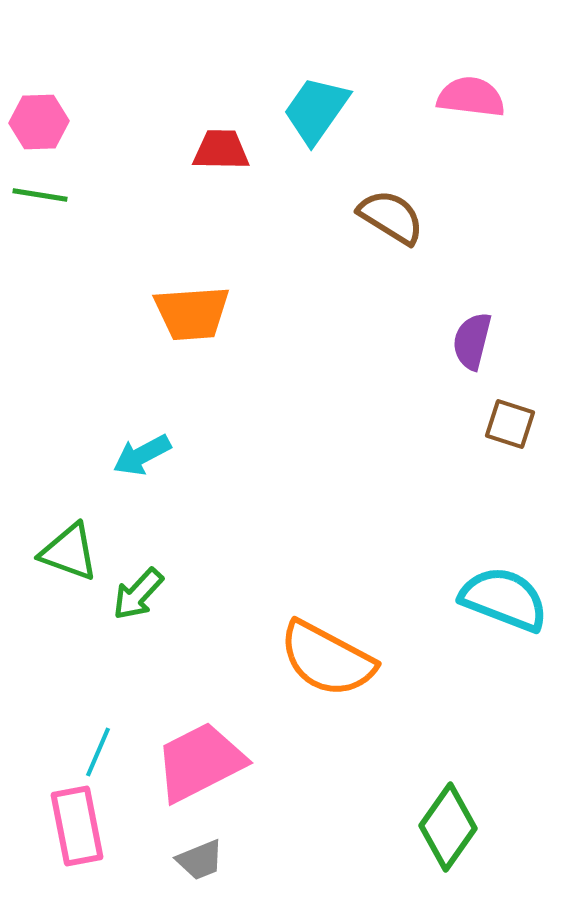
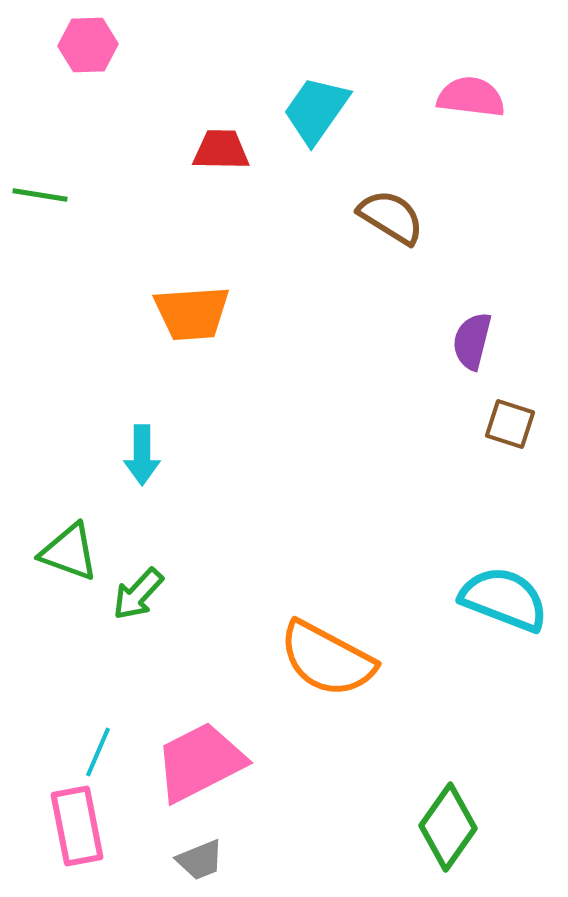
pink hexagon: moved 49 px right, 77 px up
cyan arrow: rotated 62 degrees counterclockwise
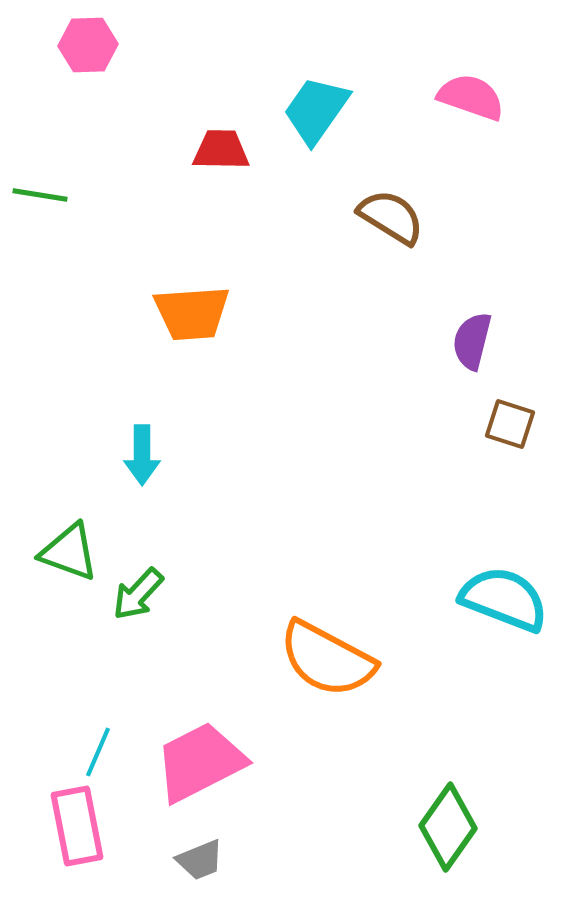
pink semicircle: rotated 12 degrees clockwise
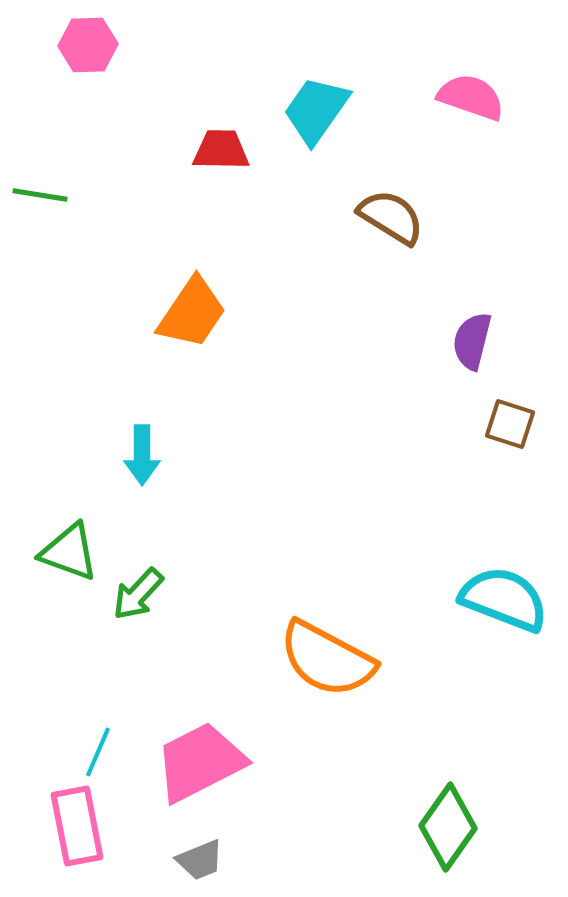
orange trapezoid: rotated 52 degrees counterclockwise
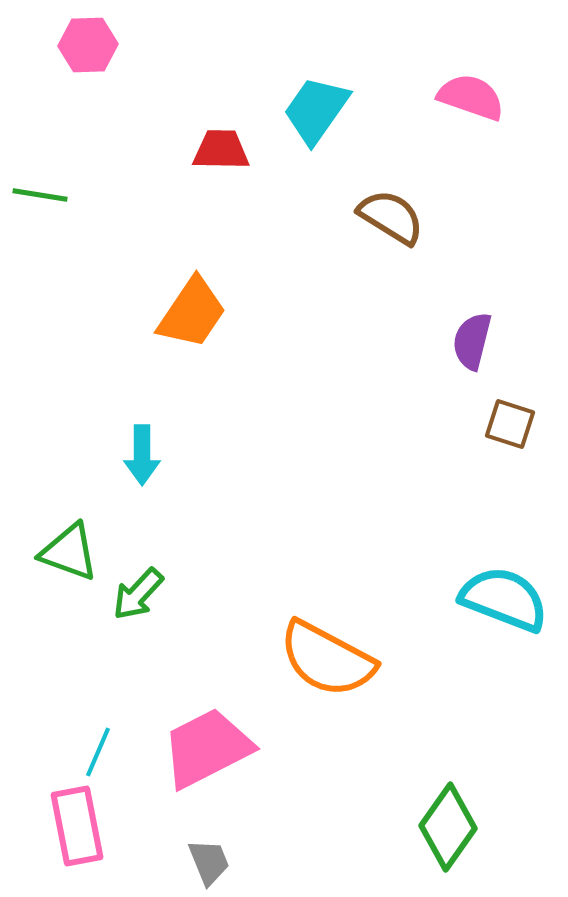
pink trapezoid: moved 7 px right, 14 px up
gray trapezoid: moved 9 px right, 2 px down; rotated 90 degrees counterclockwise
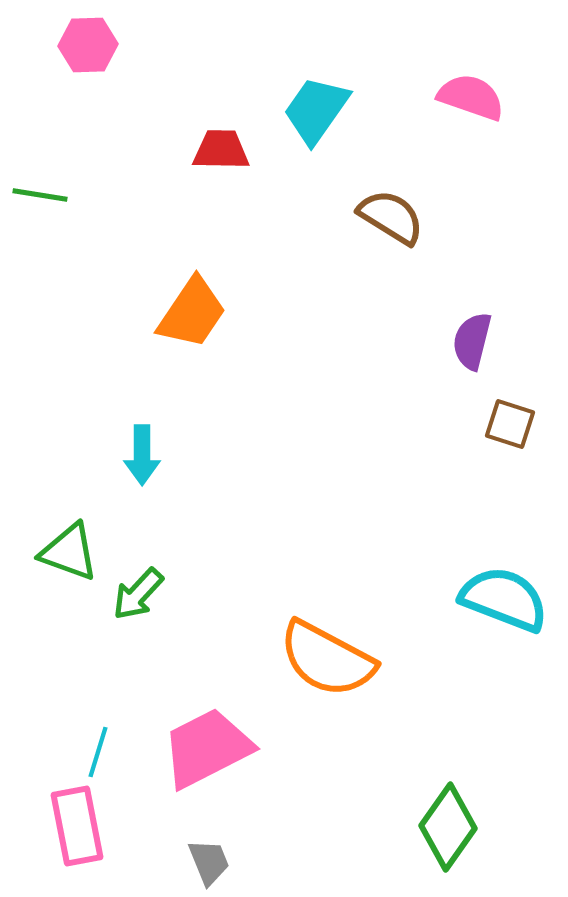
cyan line: rotated 6 degrees counterclockwise
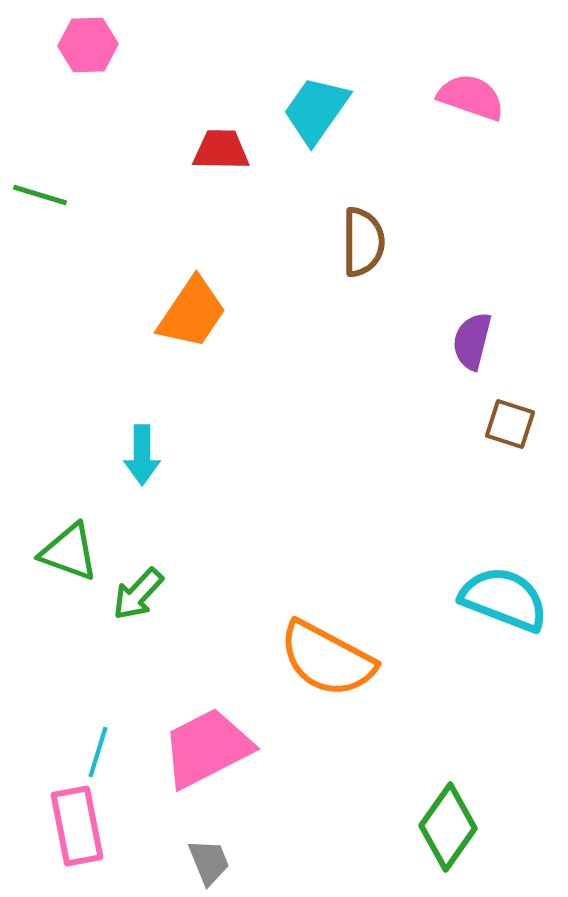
green line: rotated 8 degrees clockwise
brown semicircle: moved 28 px left, 25 px down; rotated 58 degrees clockwise
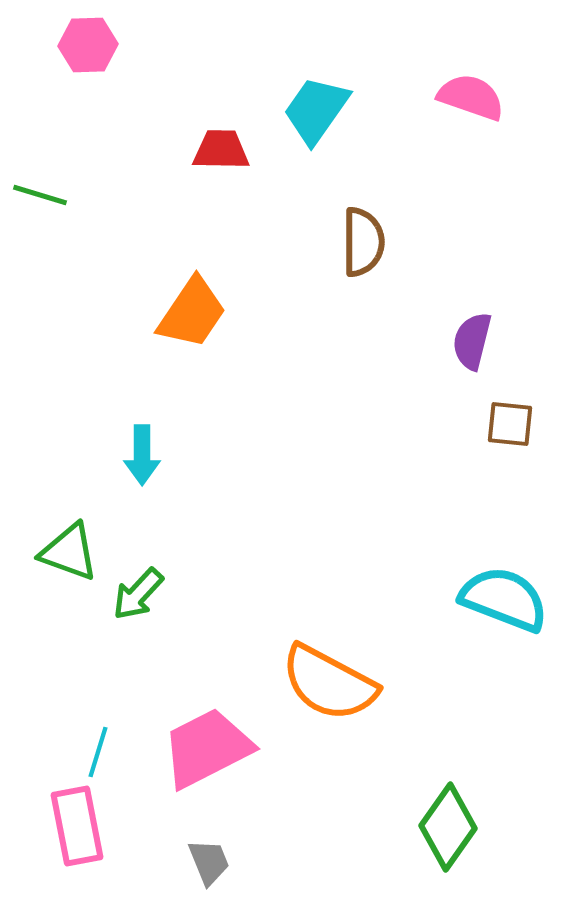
brown square: rotated 12 degrees counterclockwise
orange semicircle: moved 2 px right, 24 px down
